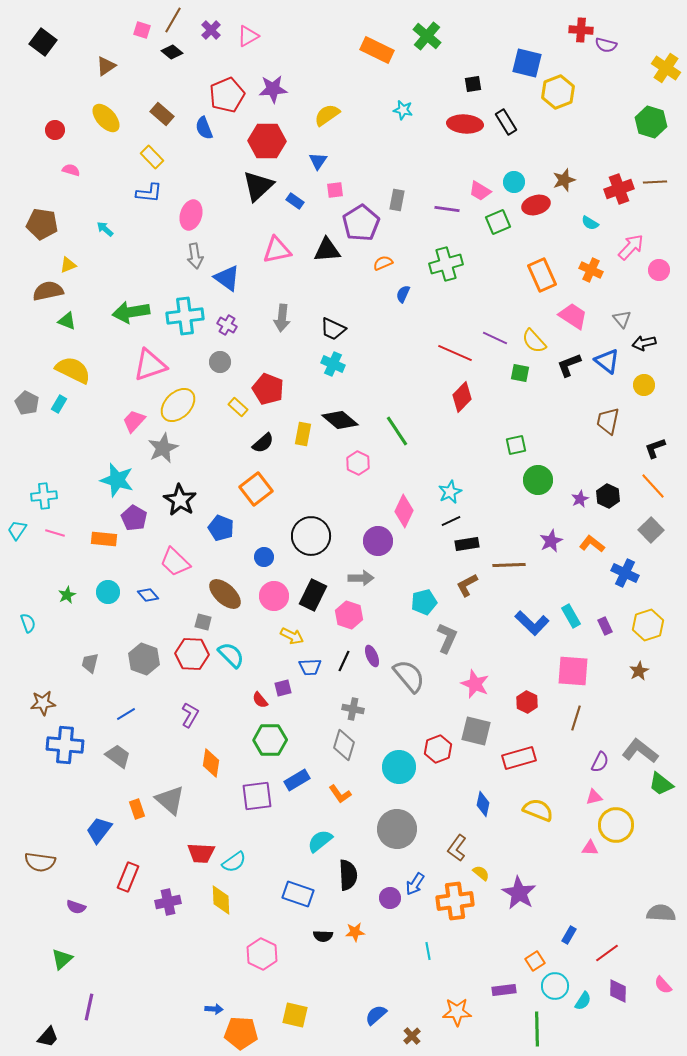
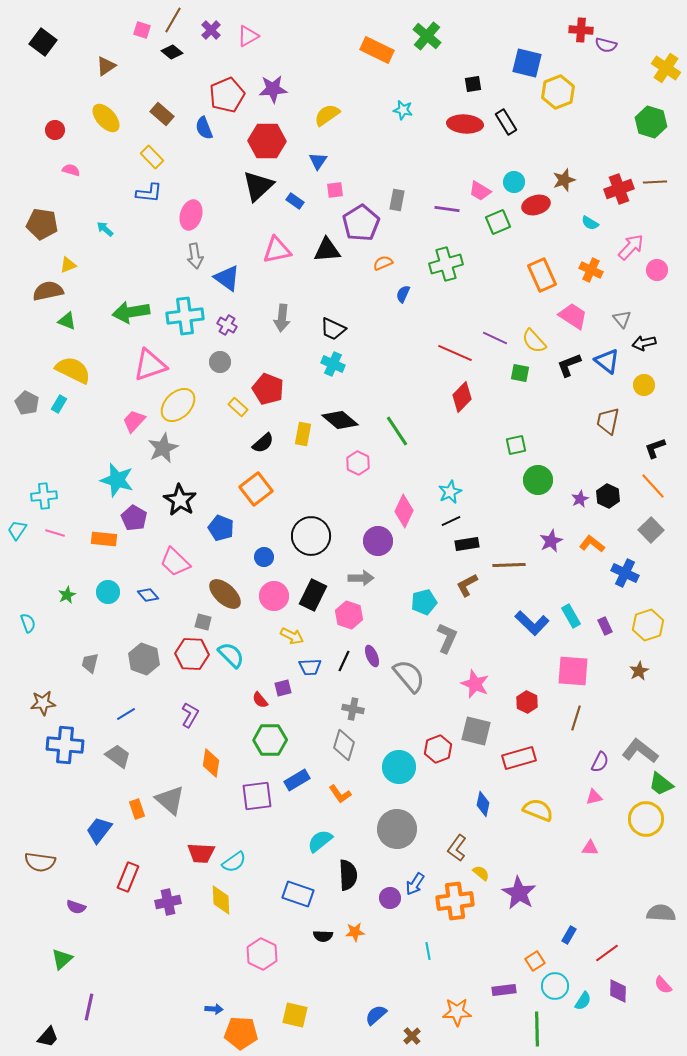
pink circle at (659, 270): moved 2 px left
yellow circle at (616, 825): moved 30 px right, 6 px up
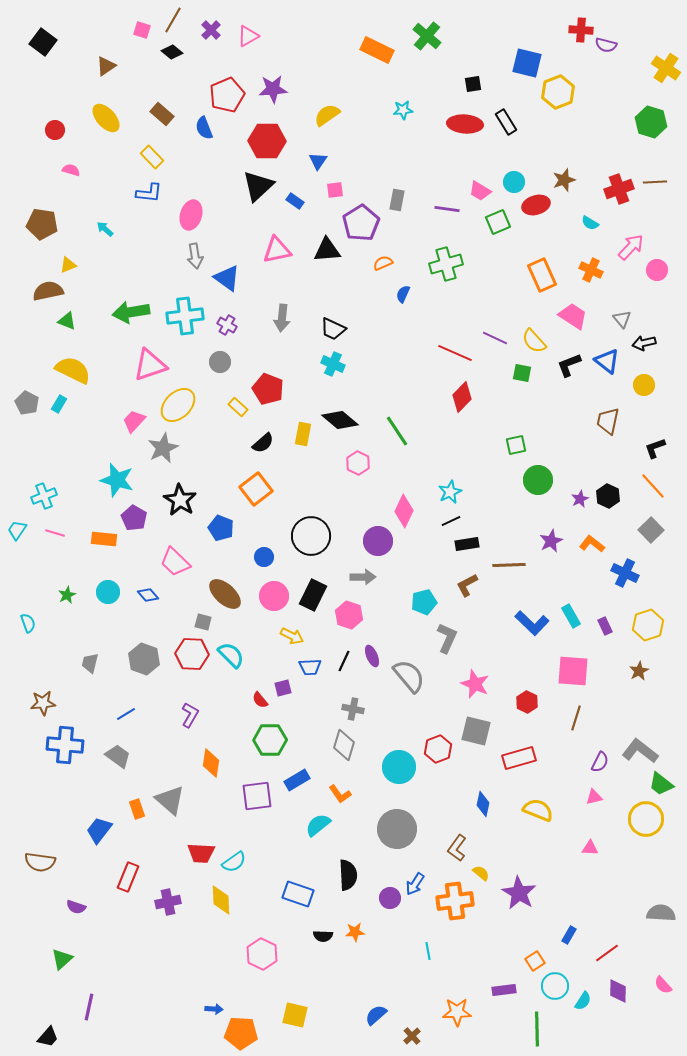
cyan star at (403, 110): rotated 18 degrees counterclockwise
green square at (520, 373): moved 2 px right
cyan cross at (44, 496): rotated 15 degrees counterclockwise
gray arrow at (361, 578): moved 2 px right, 1 px up
cyan semicircle at (320, 841): moved 2 px left, 16 px up
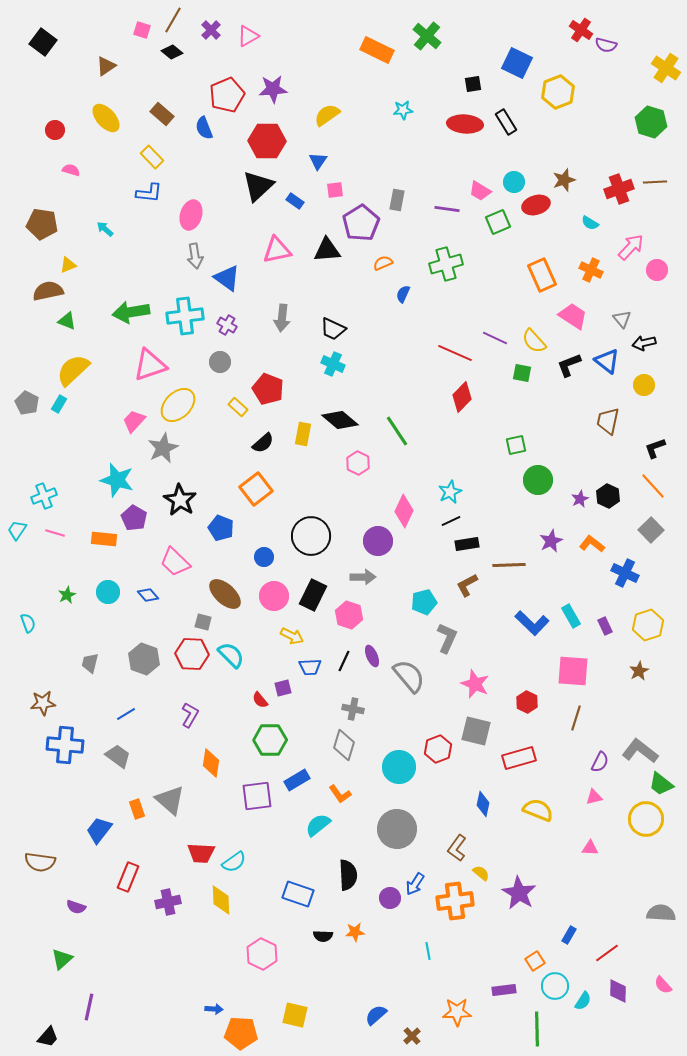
red cross at (581, 30): rotated 30 degrees clockwise
blue square at (527, 63): moved 10 px left; rotated 12 degrees clockwise
yellow semicircle at (73, 370): rotated 69 degrees counterclockwise
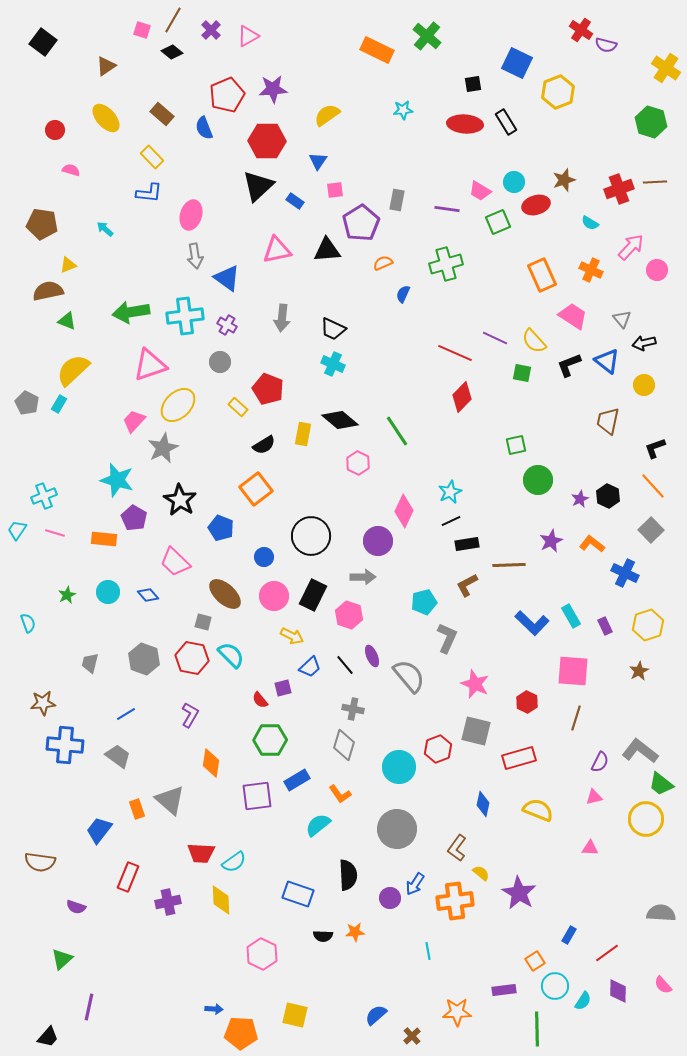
black semicircle at (263, 443): moved 1 px right, 2 px down; rotated 10 degrees clockwise
red hexagon at (192, 654): moved 4 px down; rotated 8 degrees clockwise
black line at (344, 661): moved 1 px right, 4 px down; rotated 65 degrees counterclockwise
blue trapezoid at (310, 667): rotated 40 degrees counterclockwise
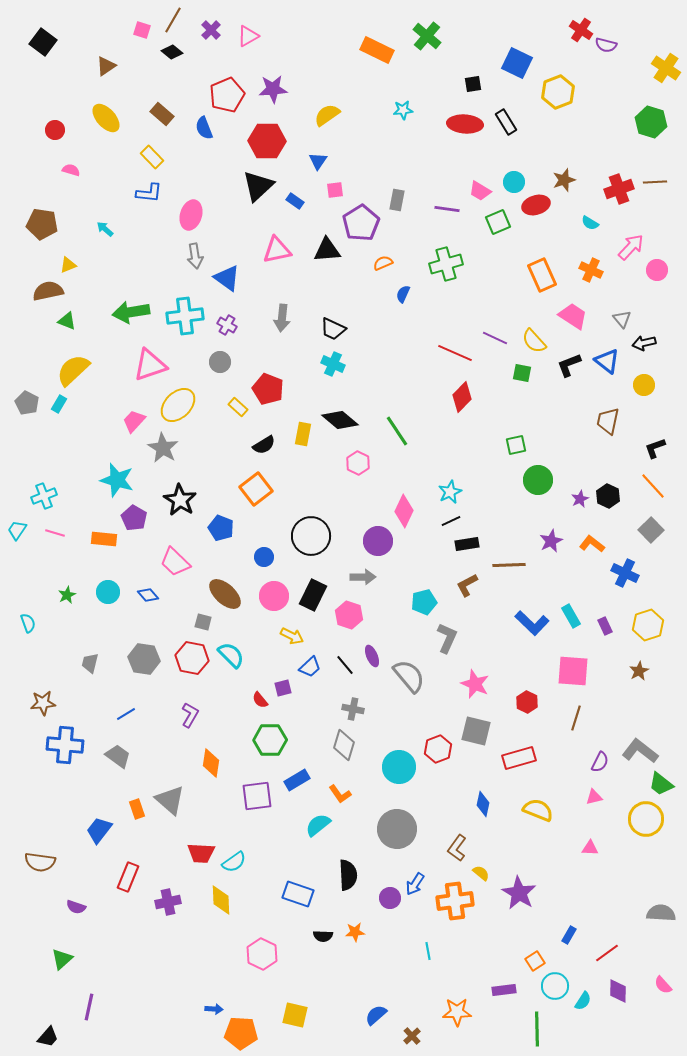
gray star at (163, 448): rotated 16 degrees counterclockwise
gray hexagon at (144, 659): rotated 12 degrees counterclockwise
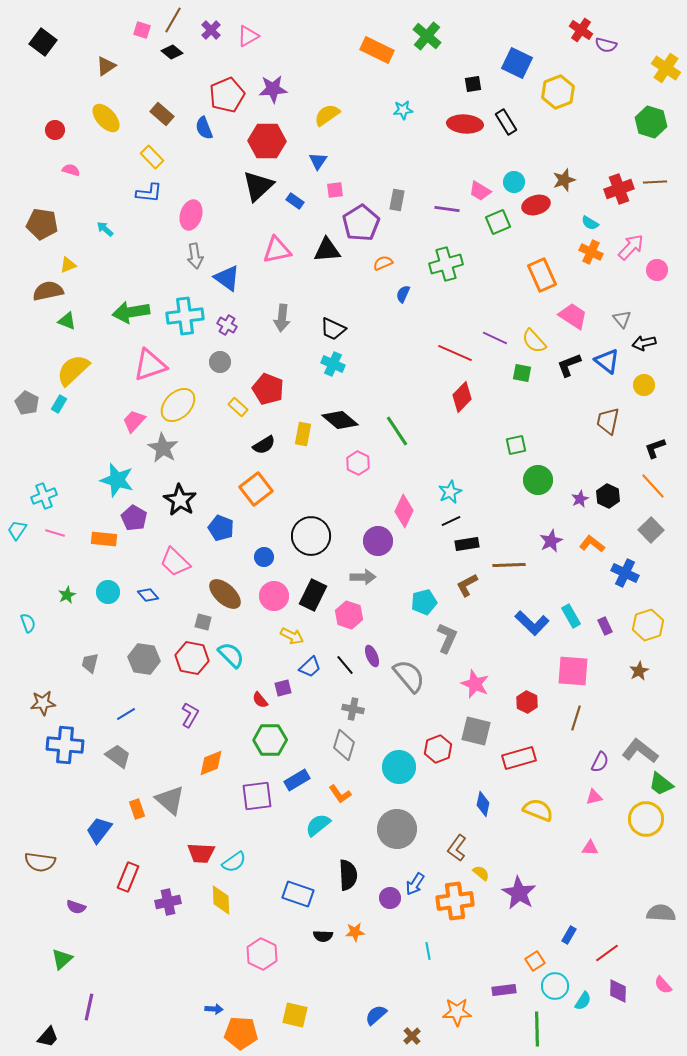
orange cross at (591, 270): moved 18 px up
orange diamond at (211, 763): rotated 60 degrees clockwise
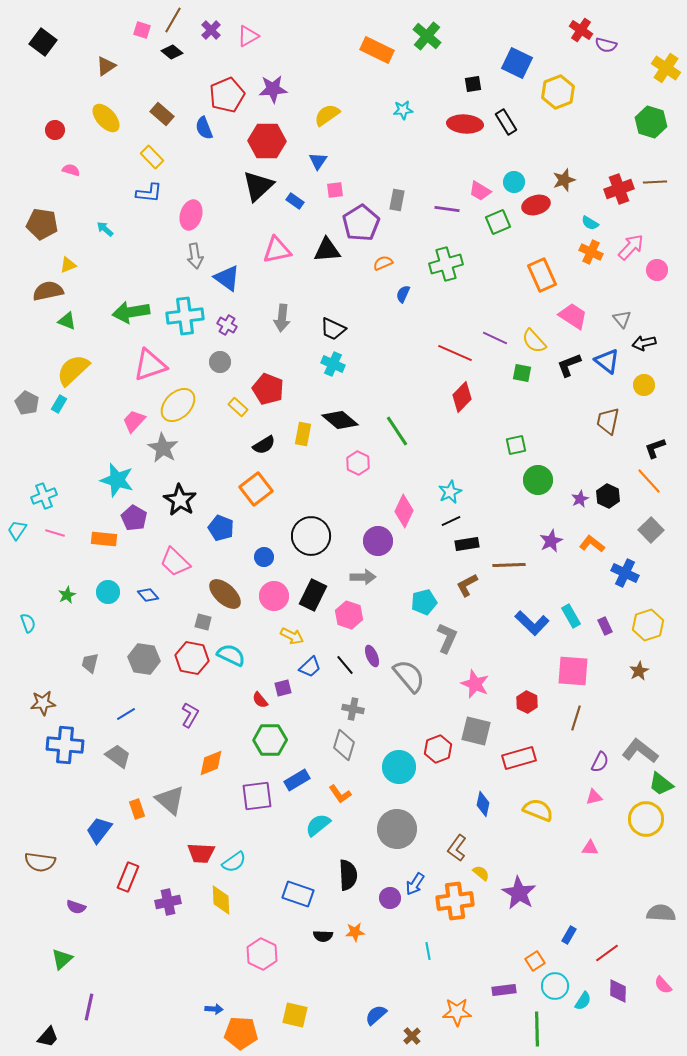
orange line at (653, 486): moved 4 px left, 5 px up
cyan semicircle at (231, 655): rotated 20 degrees counterclockwise
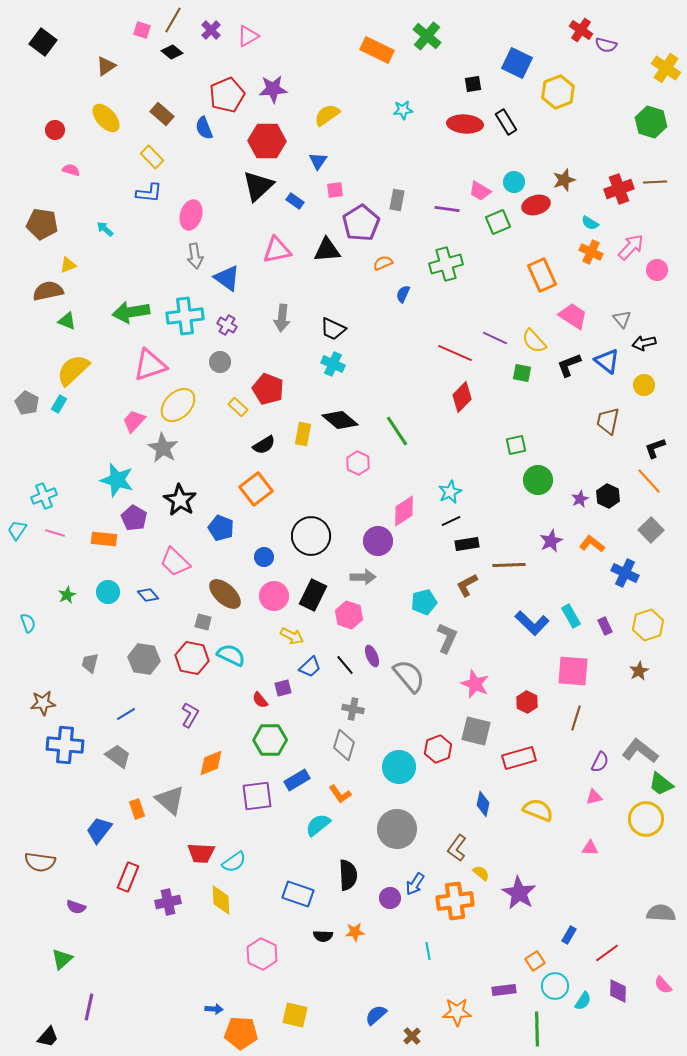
pink diamond at (404, 511): rotated 32 degrees clockwise
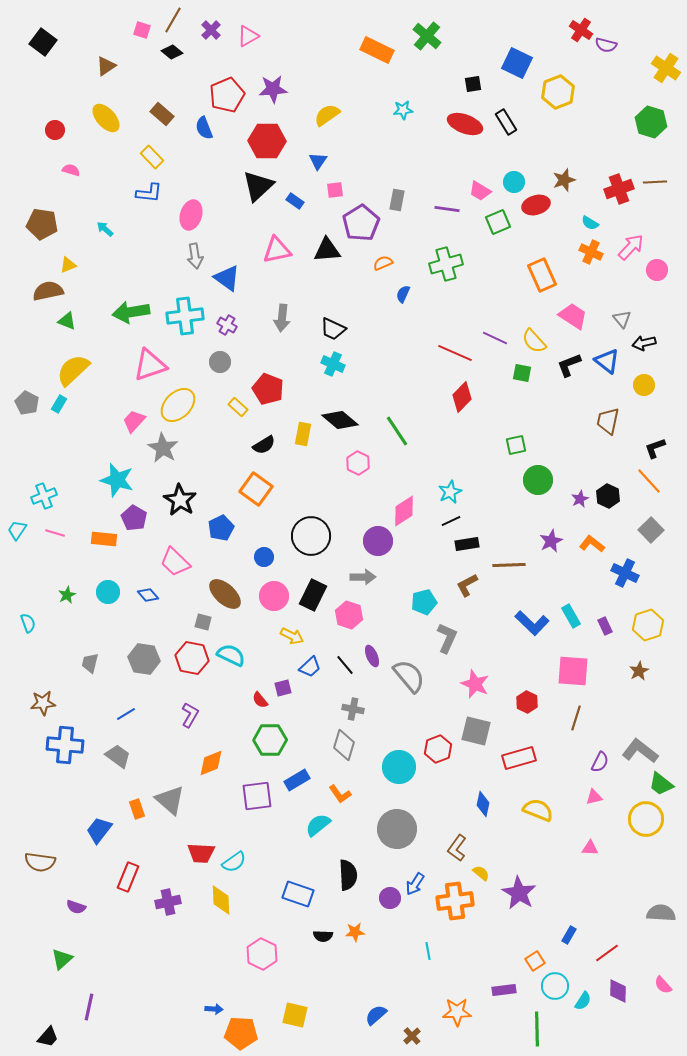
red ellipse at (465, 124): rotated 16 degrees clockwise
orange square at (256, 489): rotated 16 degrees counterclockwise
blue pentagon at (221, 528): rotated 25 degrees clockwise
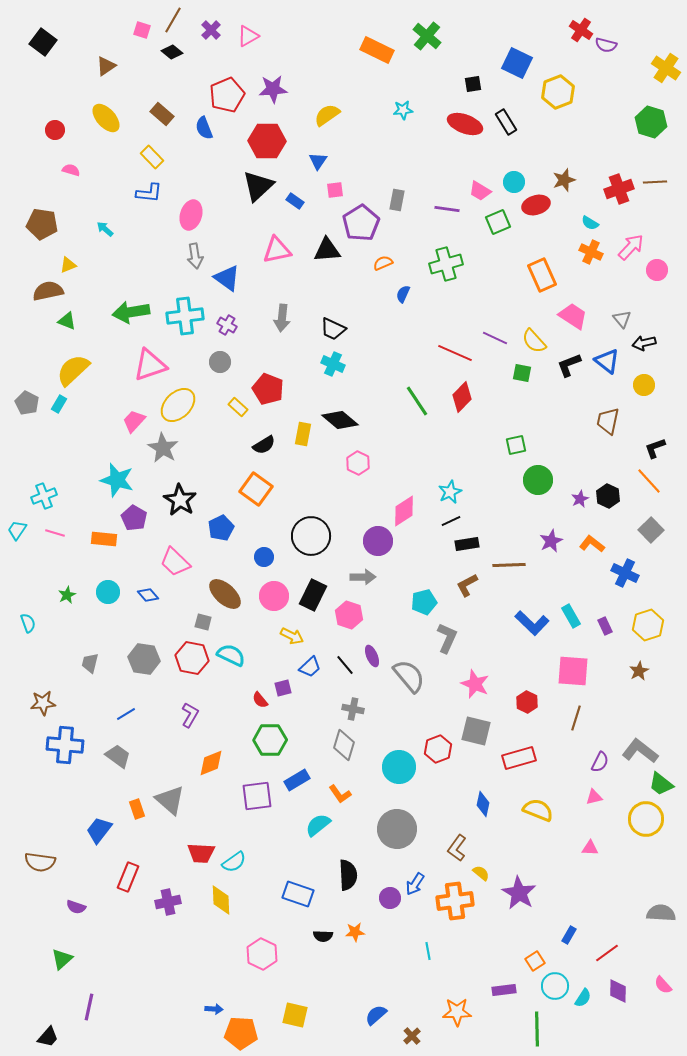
green line at (397, 431): moved 20 px right, 30 px up
cyan semicircle at (583, 1001): moved 3 px up
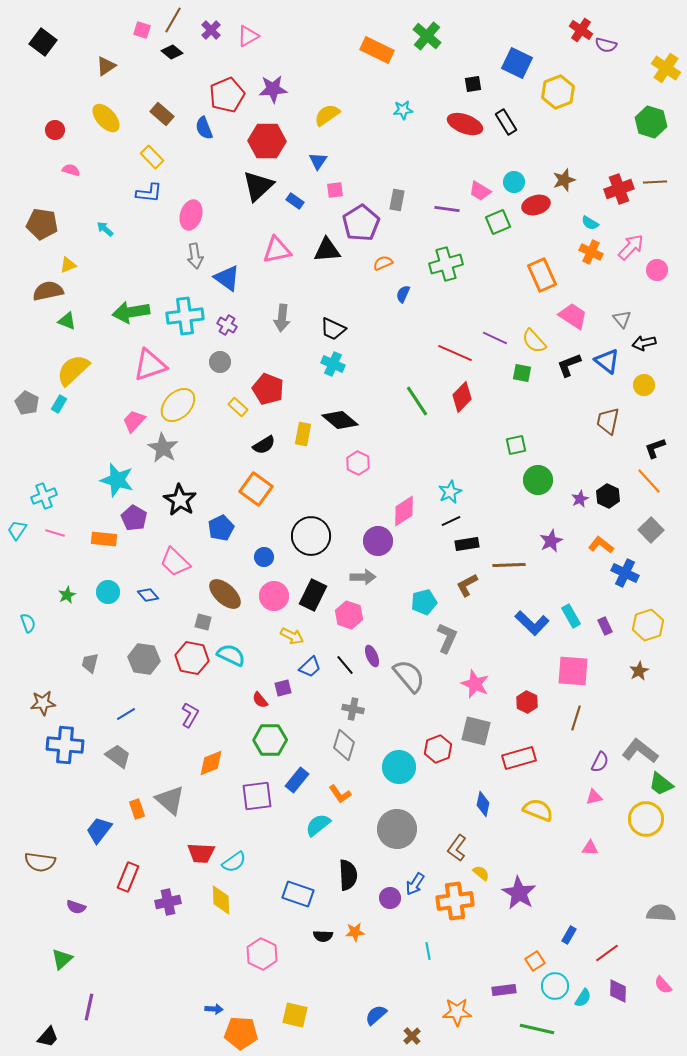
orange L-shape at (592, 544): moved 9 px right, 1 px down
blue rectangle at (297, 780): rotated 20 degrees counterclockwise
green line at (537, 1029): rotated 76 degrees counterclockwise
